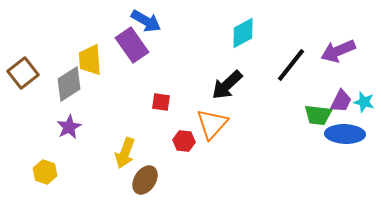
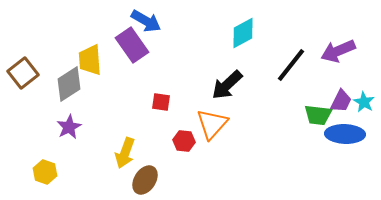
cyan star: rotated 15 degrees clockwise
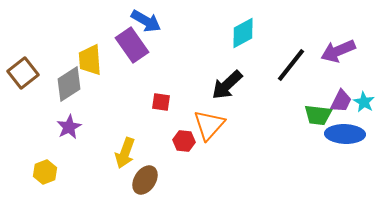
orange triangle: moved 3 px left, 1 px down
yellow hexagon: rotated 20 degrees clockwise
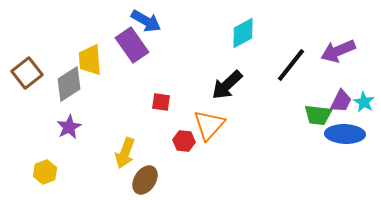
brown square: moved 4 px right
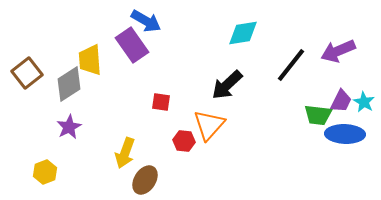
cyan diamond: rotated 20 degrees clockwise
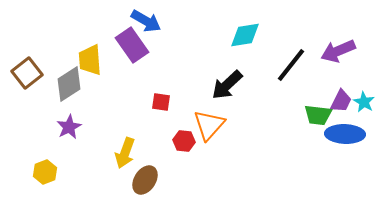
cyan diamond: moved 2 px right, 2 px down
